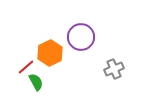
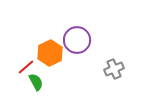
purple circle: moved 4 px left, 3 px down
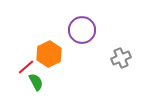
purple circle: moved 5 px right, 10 px up
orange hexagon: moved 1 px left, 1 px down
gray cross: moved 7 px right, 11 px up
